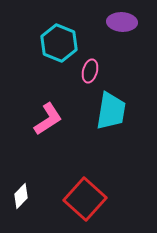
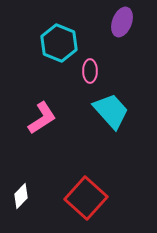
purple ellipse: rotated 72 degrees counterclockwise
pink ellipse: rotated 15 degrees counterclockwise
cyan trapezoid: rotated 51 degrees counterclockwise
pink L-shape: moved 6 px left, 1 px up
red square: moved 1 px right, 1 px up
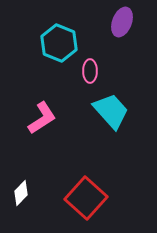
white diamond: moved 3 px up
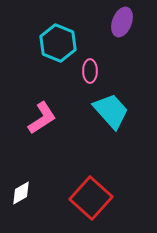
cyan hexagon: moved 1 px left
white diamond: rotated 15 degrees clockwise
red square: moved 5 px right
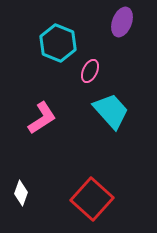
pink ellipse: rotated 25 degrees clockwise
white diamond: rotated 40 degrees counterclockwise
red square: moved 1 px right, 1 px down
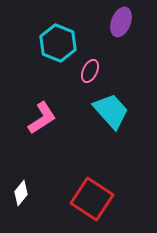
purple ellipse: moved 1 px left
white diamond: rotated 20 degrees clockwise
red square: rotated 9 degrees counterclockwise
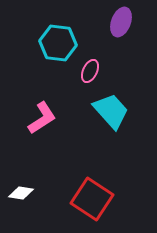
cyan hexagon: rotated 15 degrees counterclockwise
white diamond: rotated 60 degrees clockwise
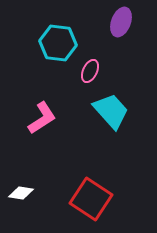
red square: moved 1 px left
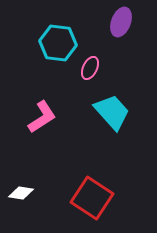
pink ellipse: moved 3 px up
cyan trapezoid: moved 1 px right, 1 px down
pink L-shape: moved 1 px up
red square: moved 1 px right, 1 px up
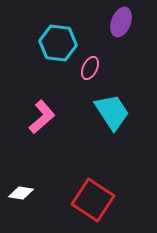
cyan trapezoid: rotated 9 degrees clockwise
pink L-shape: rotated 8 degrees counterclockwise
red square: moved 1 px right, 2 px down
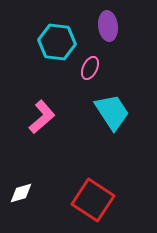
purple ellipse: moved 13 px left, 4 px down; rotated 28 degrees counterclockwise
cyan hexagon: moved 1 px left, 1 px up
white diamond: rotated 25 degrees counterclockwise
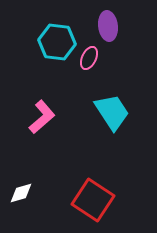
pink ellipse: moved 1 px left, 10 px up
